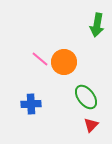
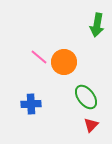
pink line: moved 1 px left, 2 px up
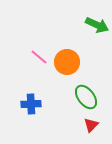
green arrow: rotated 75 degrees counterclockwise
orange circle: moved 3 px right
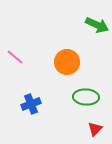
pink line: moved 24 px left
green ellipse: rotated 50 degrees counterclockwise
blue cross: rotated 18 degrees counterclockwise
red triangle: moved 4 px right, 4 px down
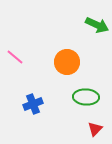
blue cross: moved 2 px right
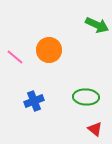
orange circle: moved 18 px left, 12 px up
blue cross: moved 1 px right, 3 px up
red triangle: rotated 35 degrees counterclockwise
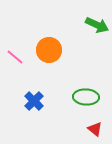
blue cross: rotated 24 degrees counterclockwise
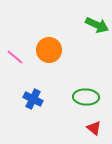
blue cross: moved 1 px left, 2 px up; rotated 18 degrees counterclockwise
red triangle: moved 1 px left, 1 px up
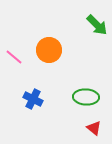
green arrow: rotated 20 degrees clockwise
pink line: moved 1 px left
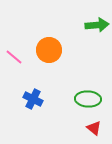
green arrow: rotated 50 degrees counterclockwise
green ellipse: moved 2 px right, 2 px down
